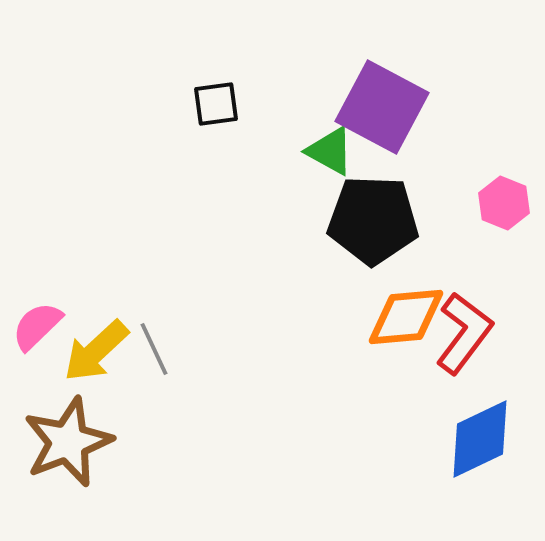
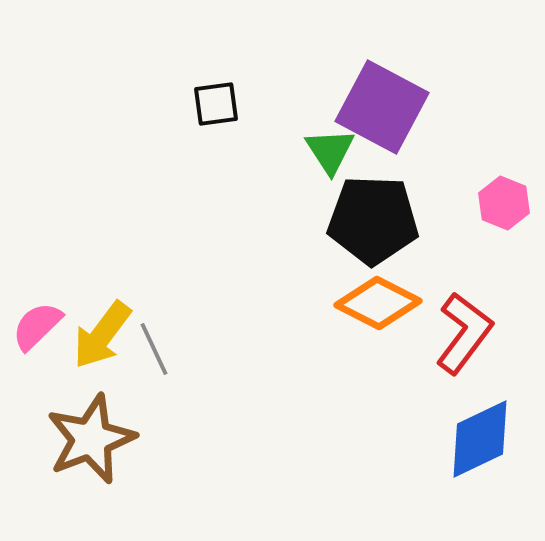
green triangle: rotated 28 degrees clockwise
orange diamond: moved 28 px left, 14 px up; rotated 32 degrees clockwise
yellow arrow: moved 6 px right, 16 px up; rotated 10 degrees counterclockwise
brown star: moved 23 px right, 3 px up
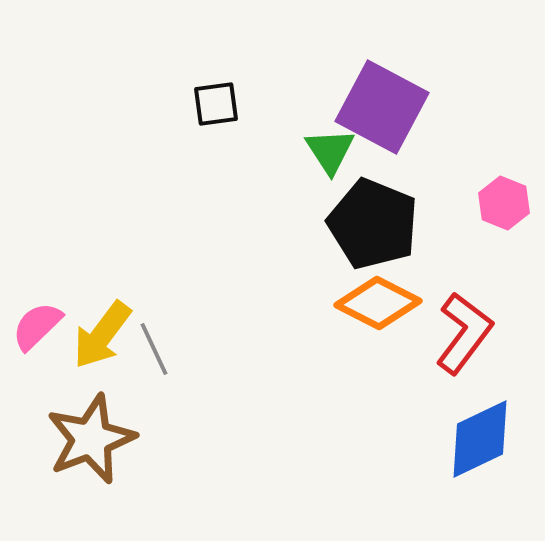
black pentagon: moved 4 px down; rotated 20 degrees clockwise
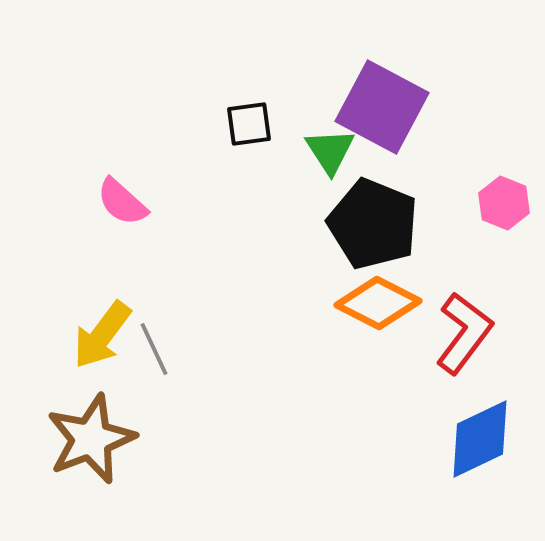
black square: moved 33 px right, 20 px down
pink semicircle: moved 85 px right, 124 px up; rotated 94 degrees counterclockwise
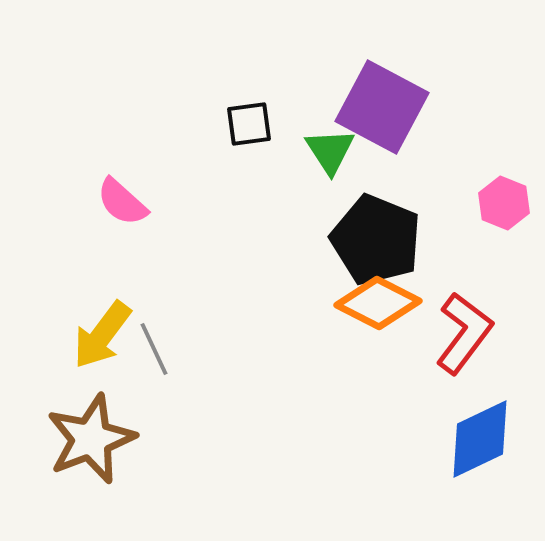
black pentagon: moved 3 px right, 16 px down
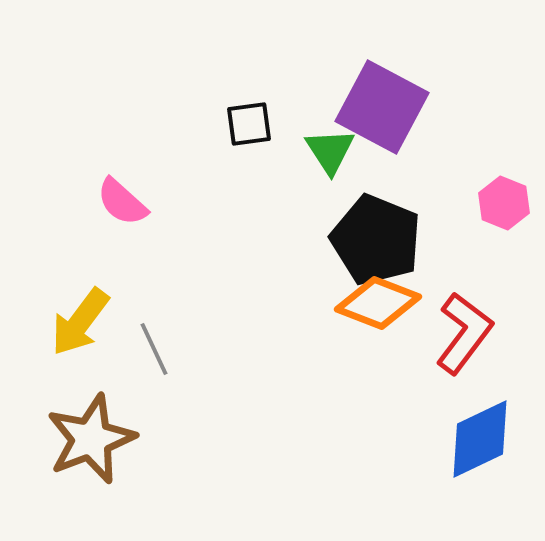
orange diamond: rotated 6 degrees counterclockwise
yellow arrow: moved 22 px left, 13 px up
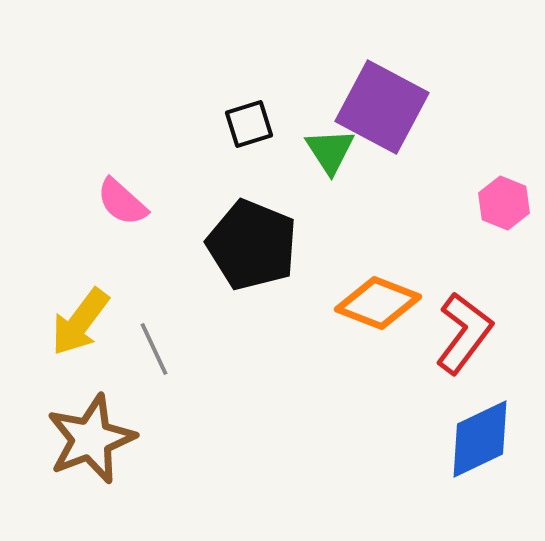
black square: rotated 9 degrees counterclockwise
black pentagon: moved 124 px left, 5 px down
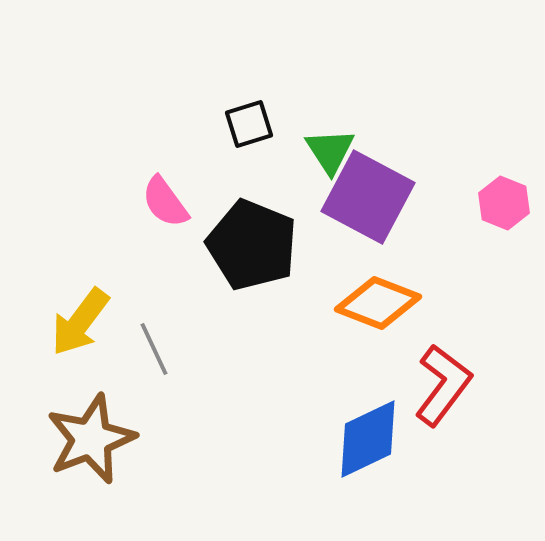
purple square: moved 14 px left, 90 px down
pink semicircle: moved 43 px right; rotated 12 degrees clockwise
red L-shape: moved 21 px left, 52 px down
blue diamond: moved 112 px left
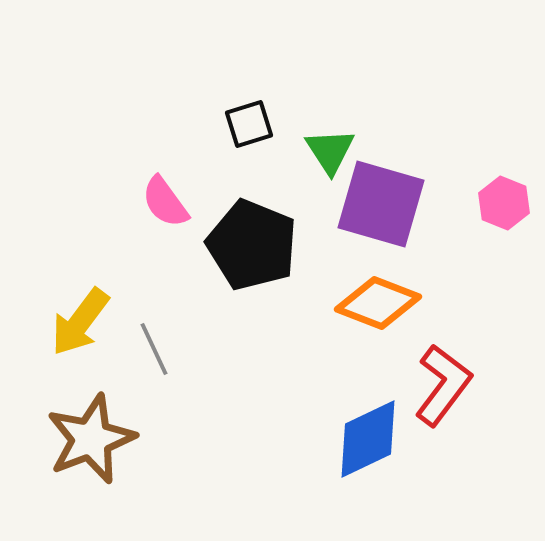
purple square: moved 13 px right, 7 px down; rotated 12 degrees counterclockwise
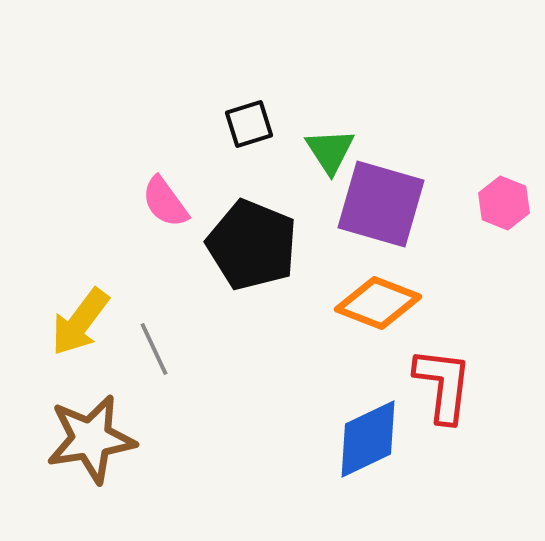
red L-shape: rotated 30 degrees counterclockwise
brown star: rotated 12 degrees clockwise
